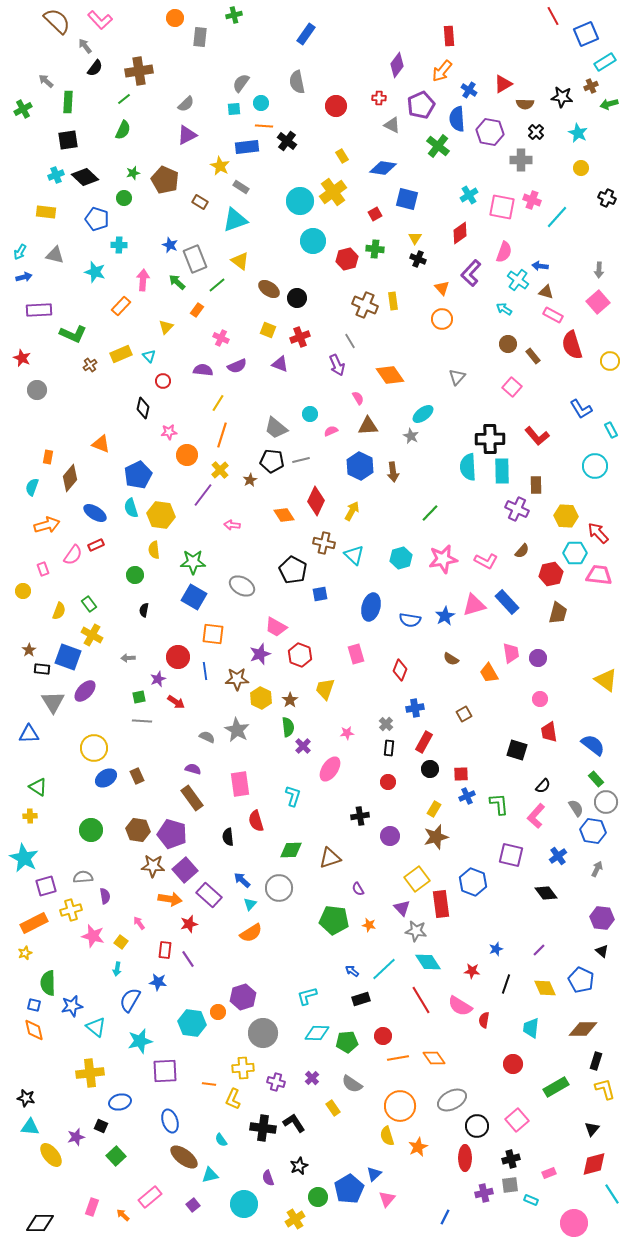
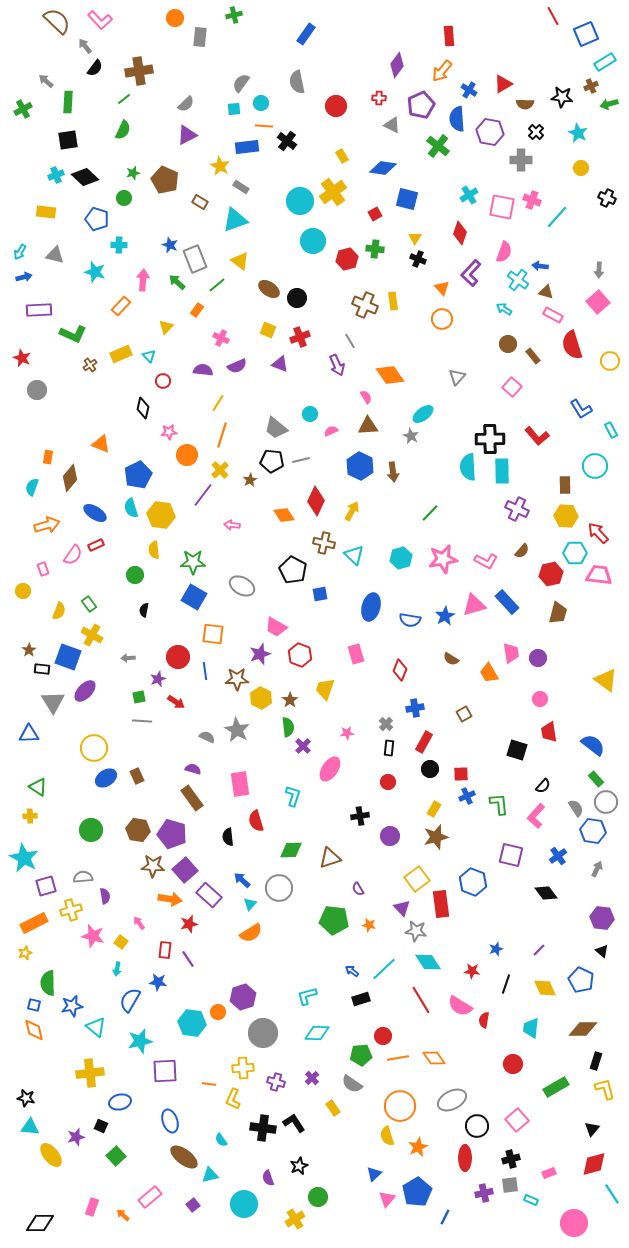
red diamond at (460, 233): rotated 35 degrees counterclockwise
pink semicircle at (358, 398): moved 8 px right, 1 px up
brown rectangle at (536, 485): moved 29 px right
green pentagon at (347, 1042): moved 14 px right, 13 px down
blue pentagon at (349, 1189): moved 68 px right, 3 px down
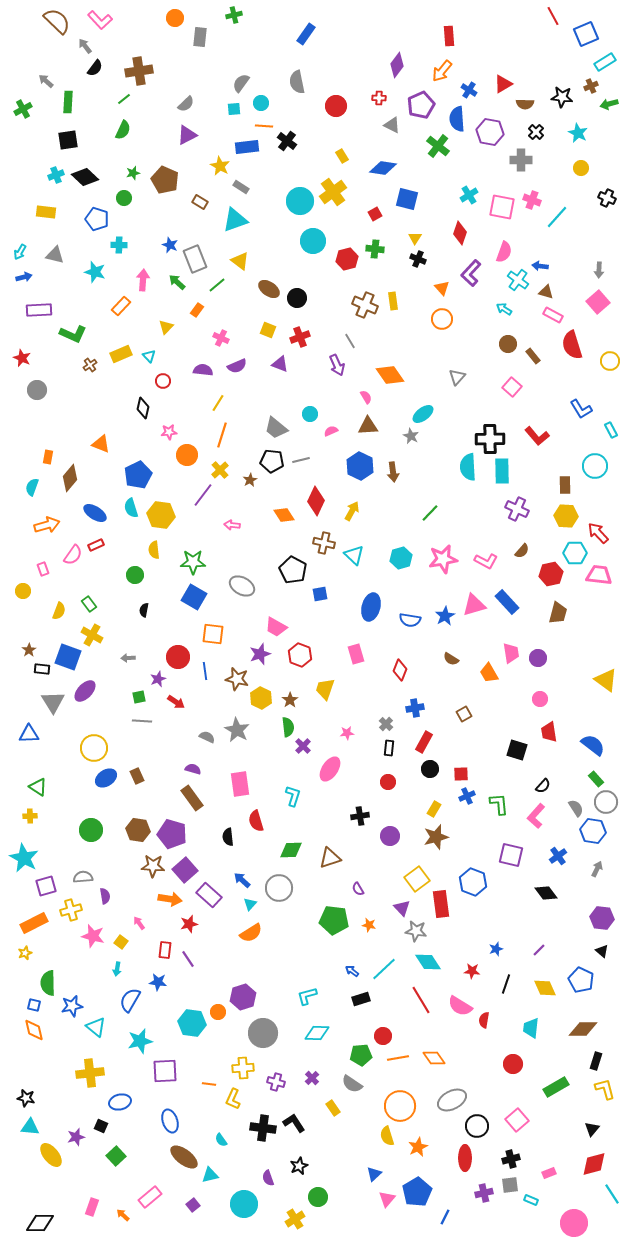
brown star at (237, 679): rotated 15 degrees clockwise
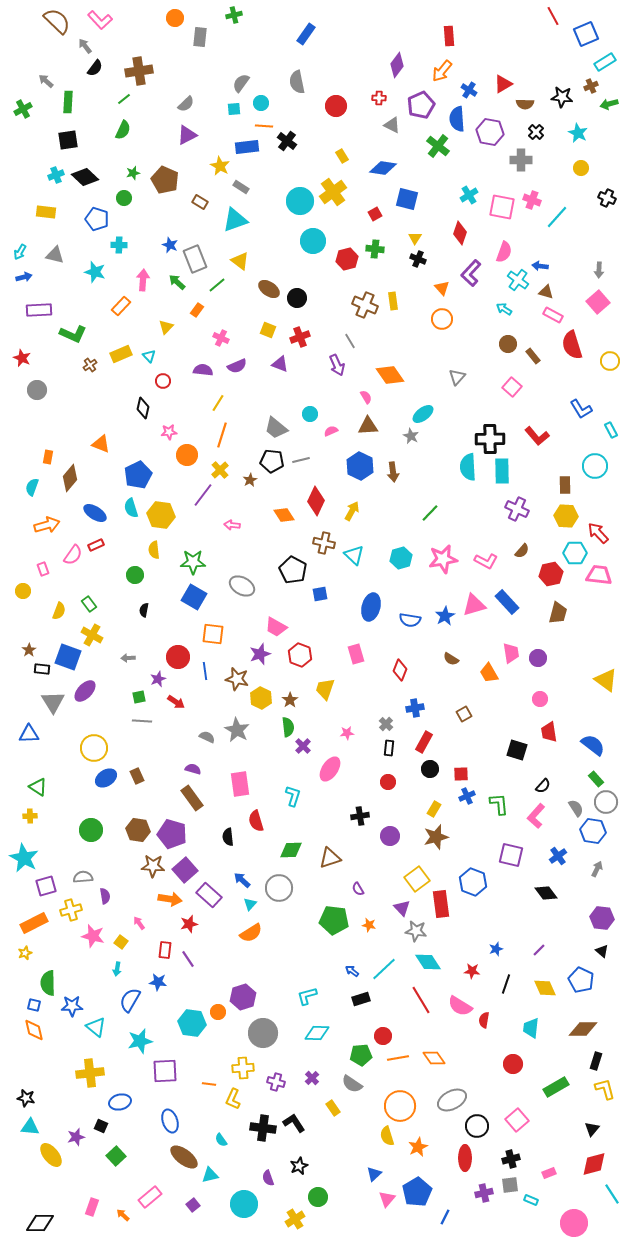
blue star at (72, 1006): rotated 10 degrees clockwise
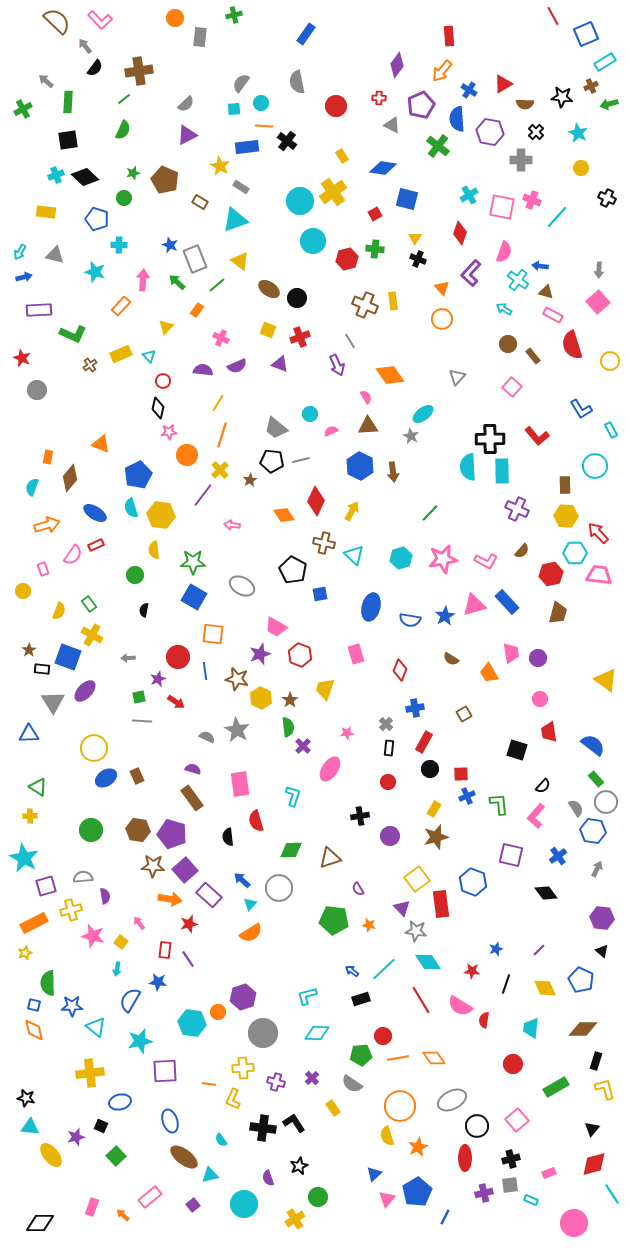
black diamond at (143, 408): moved 15 px right
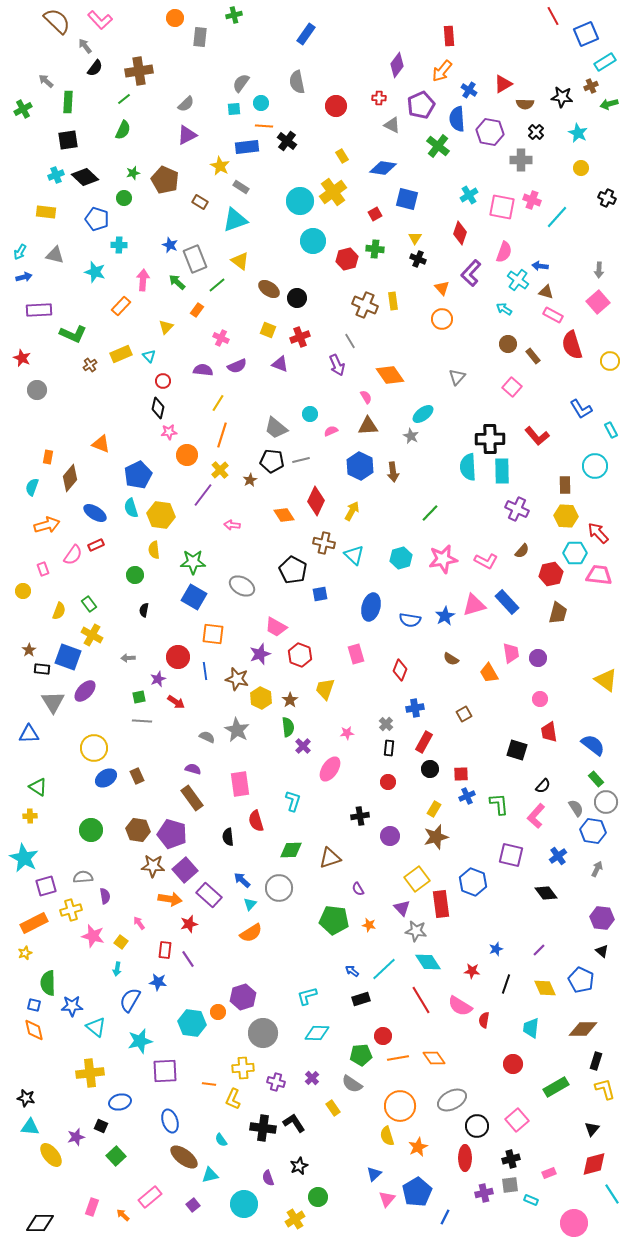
cyan L-shape at (293, 796): moved 5 px down
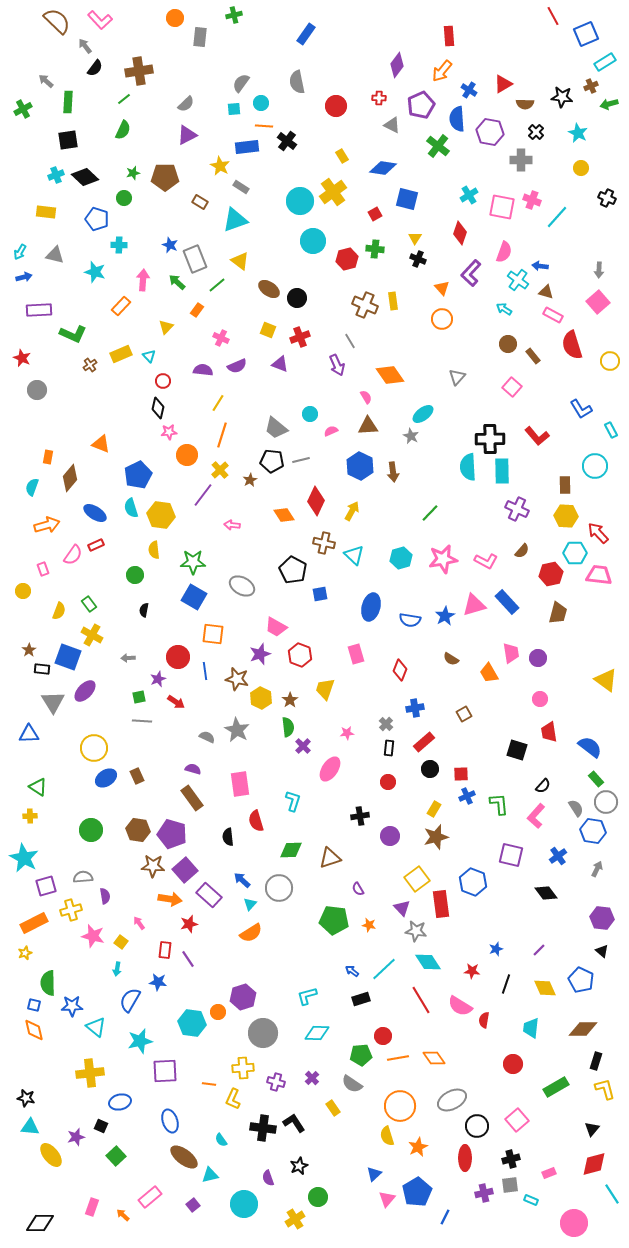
brown pentagon at (165, 180): moved 3 px up; rotated 24 degrees counterclockwise
red rectangle at (424, 742): rotated 20 degrees clockwise
blue semicircle at (593, 745): moved 3 px left, 2 px down
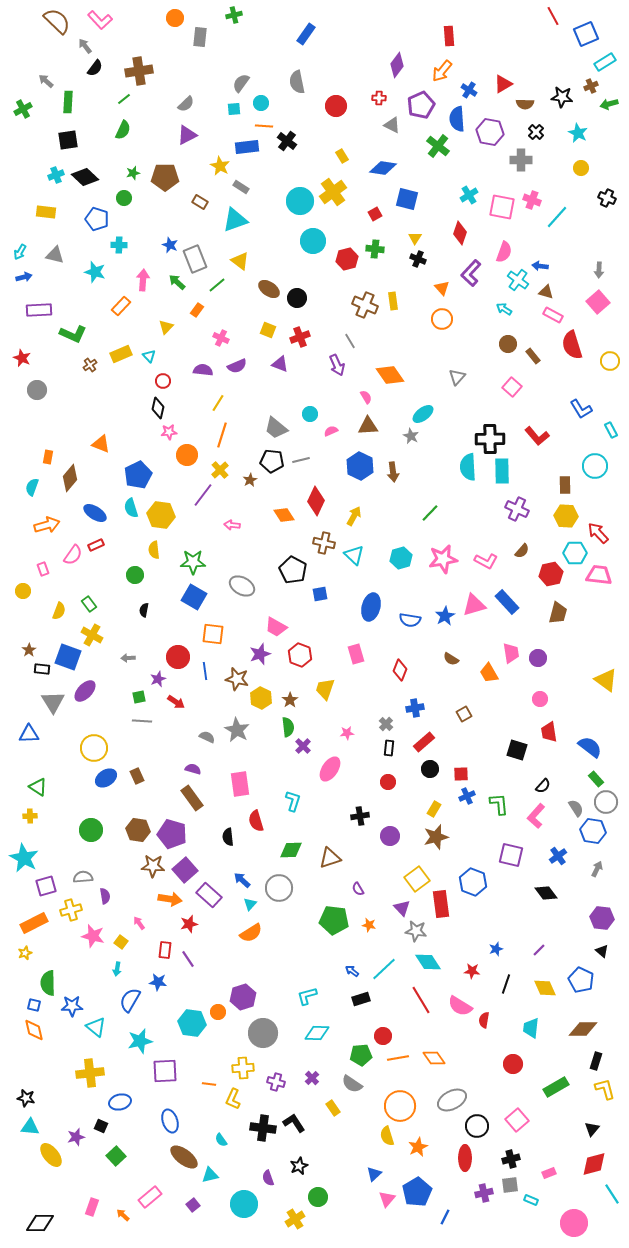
yellow arrow at (352, 511): moved 2 px right, 5 px down
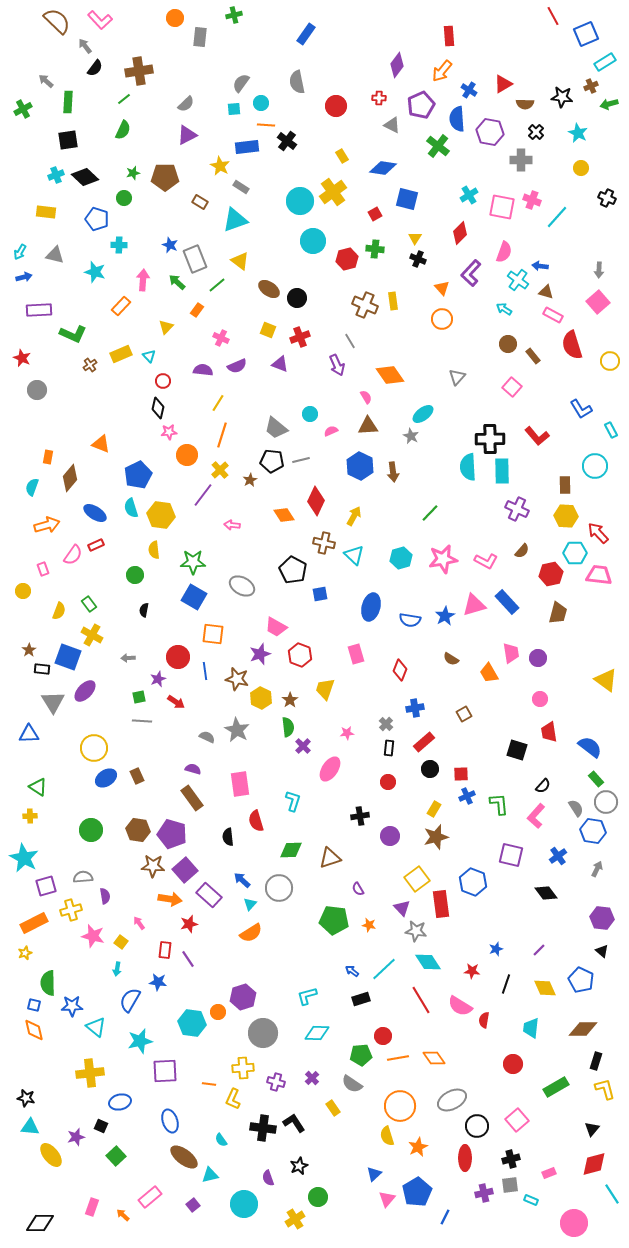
orange line at (264, 126): moved 2 px right, 1 px up
red diamond at (460, 233): rotated 25 degrees clockwise
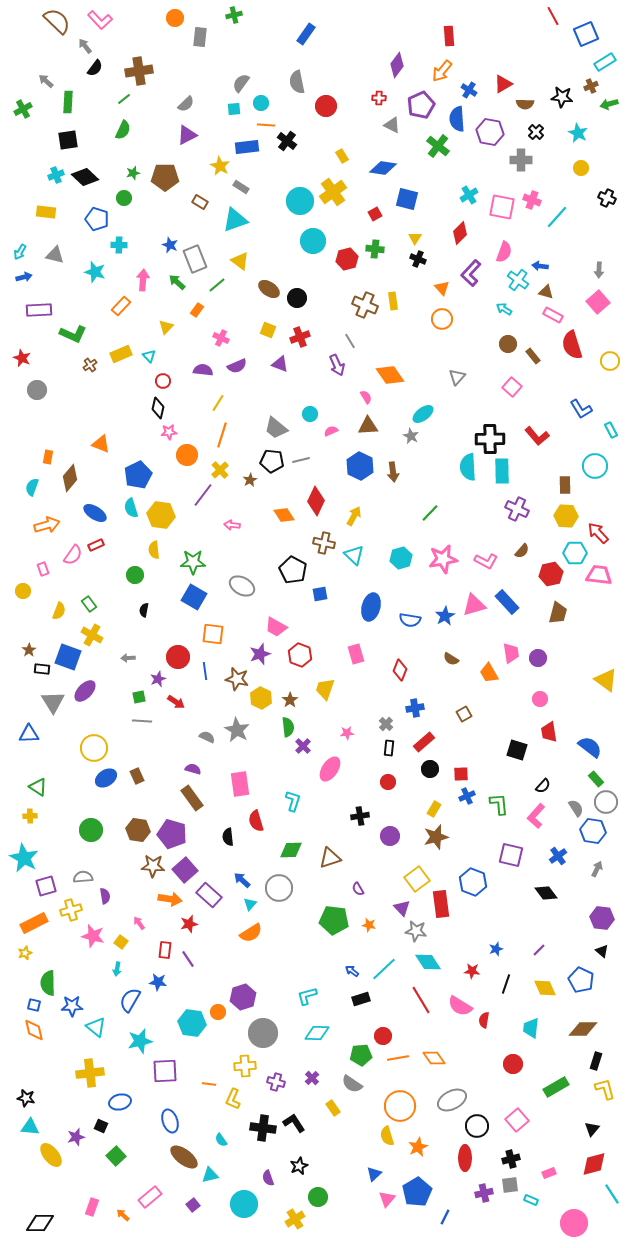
red circle at (336, 106): moved 10 px left
yellow cross at (243, 1068): moved 2 px right, 2 px up
